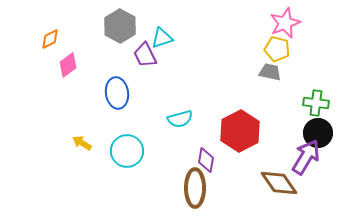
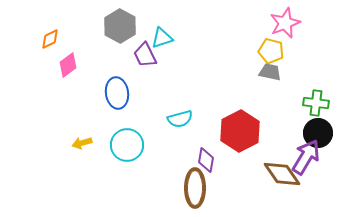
yellow pentagon: moved 6 px left, 2 px down
yellow arrow: rotated 48 degrees counterclockwise
cyan circle: moved 6 px up
brown diamond: moved 3 px right, 9 px up
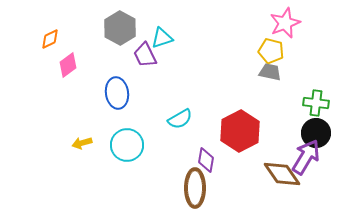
gray hexagon: moved 2 px down
cyan semicircle: rotated 15 degrees counterclockwise
black circle: moved 2 px left
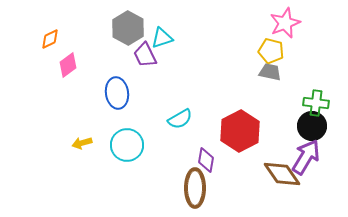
gray hexagon: moved 8 px right
black circle: moved 4 px left, 7 px up
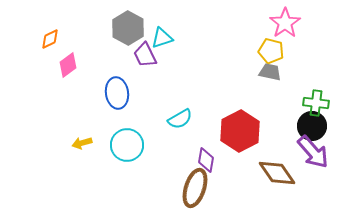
pink star: rotated 12 degrees counterclockwise
purple arrow: moved 7 px right, 5 px up; rotated 108 degrees clockwise
brown diamond: moved 5 px left, 1 px up
brown ellipse: rotated 18 degrees clockwise
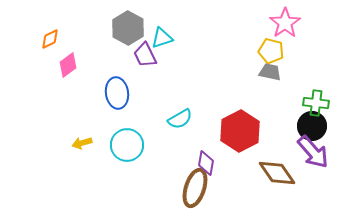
purple diamond: moved 3 px down
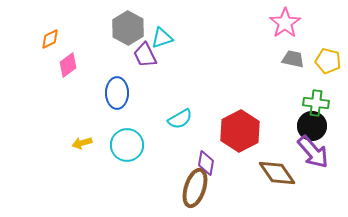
yellow pentagon: moved 57 px right, 10 px down
gray trapezoid: moved 23 px right, 13 px up
blue ellipse: rotated 8 degrees clockwise
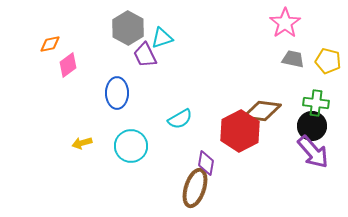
orange diamond: moved 5 px down; rotated 15 degrees clockwise
cyan circle: moved 4 px right, 1 px down
brown diamond: moved 15 px left, 62 px up; rotated 48 degrees counterclockwise
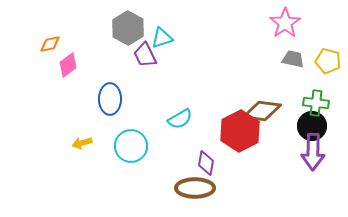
blue ellipse: moved 7 px left, 6 px down
purple arrow: rotated 42 degrees clockwise
brown ellipse: rotated 72 degrees clockwise
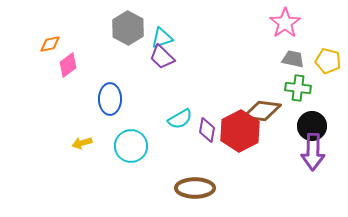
purple trapezoid: moved 17 px right, 2 px down; rotated 20 degrees counterclockwise
green cross: moved 18 px left, 15 px up
purple diamond: moved 1 px right, 33 px up
